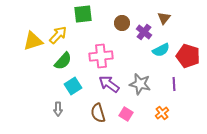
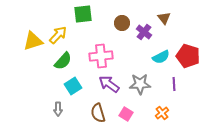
brown triangle: rotated 16 degrees counterclockwise
cyan semicircle: moved 7 px down
gray star: rotated 15 degrees counterclockwise
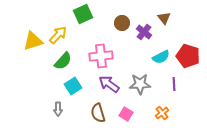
green square: rotated 18 degrees counterclockwise
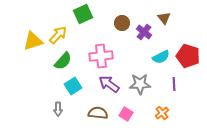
brown semicircle: rotated 114 degrees clockwise
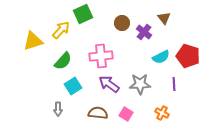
yellow arrow: moved 3 px right, 5 px up
orange cross: rotated 24 degrees counterclockwise
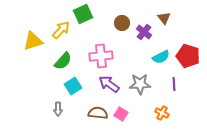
pink square: moved 5 px left
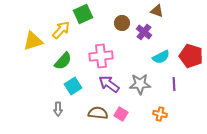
brown triangle: moved 7 px left, 7 px up; rotated 32 degrees counterclockwise
red pentagon: moved 3 px right
orange cross: moved 2 px left, 1 px down; rotated 16 degrees counterclockwise
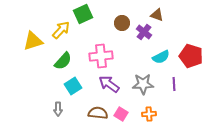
brown triangle: moved 4 px down
gray star: moved 3 px right
orange cross: moved 11 px left; rotated 16 degrees counterclockwise
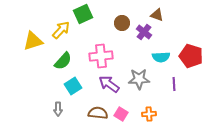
cyan semicircle: rotated 24 degrees clockwise
gray star: moved 4 px left, 5 px up
